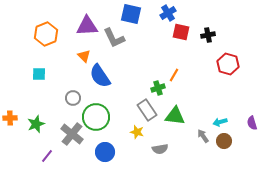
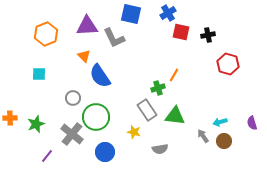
yellow star: moved 3 px left
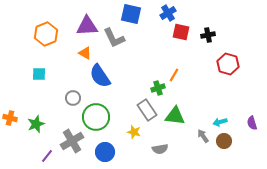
orange triangle: moved 1 px right, 3 px up; rotated 16 degrees counterclockwise
orange cross: rotated 16 degrees clockwise
gray cross: moved 7 px down; rotated 20 degrees clockwise
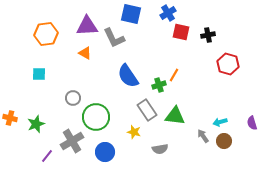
orange hexagon: rotated 15 degrees clockwise
blue semicircle: moved 28 px right
green cross: moved 1 px right, 3 px up
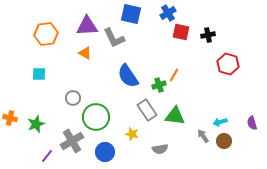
yellow star: moved 2 px left, 2 px down
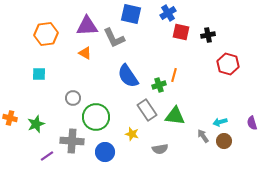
orange line: rotated 16 degrees counterclockwise
gray cross: rotated 35 degrees clockwise
purple line: rotated 16 degrees clockwise
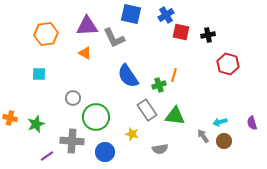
blue cross: moved 2 px left, 2 px down
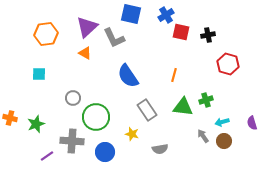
purple triangle: moved 1 px down; rotated 40 degrees counterclockwise
green cross: moved 47 px right, 15 px down
green triangle: moved 8 px right, 9 px up
cyan arrow: moved 2 px right
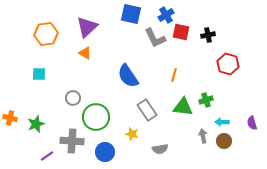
gray L-shape: moved 41 px right
cyan arrow: rotated 16 degrees clockwise
gray arrow: rotated 24 degrees clockwise
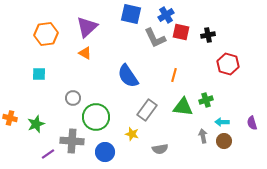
gray rectangle: rotated 70 degrees clockwise
purple line: moved 1 px right, 2 px up
